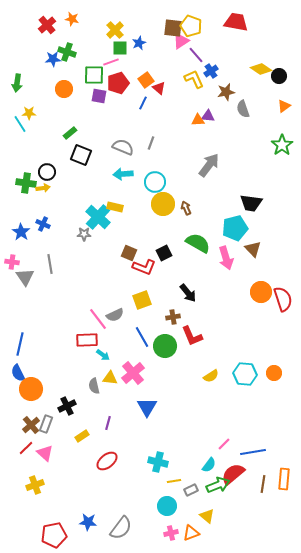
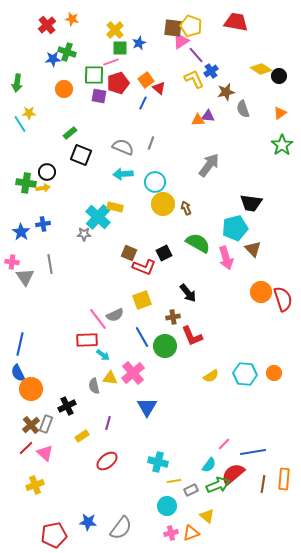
orange triangle at (284, 106): moved 4 px left, 7 px down
blue cross at (43, 224): rotated 32 degrees counterclockwise
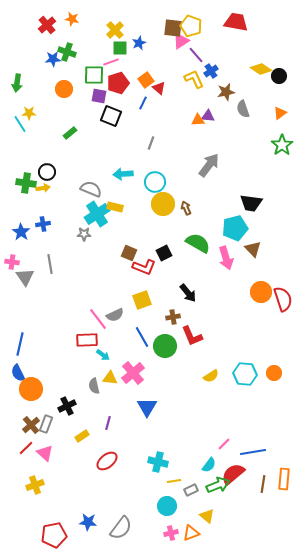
gray semicircle at (123, 147): moved 32 px left, 42 px down
black square at (81, 155): moved 30 px right, 39 px up
cyan cross at (98, 217): moved 1 px left, 3 px up; rotated 15 degrees clockwise
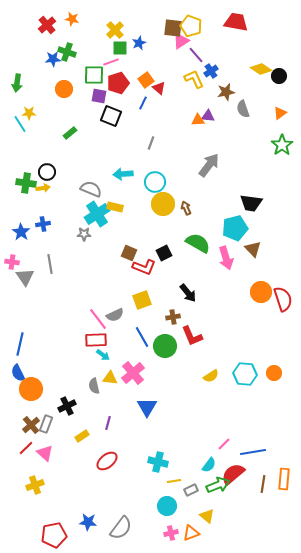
red rectangle at (87, 340): moved 9 px right
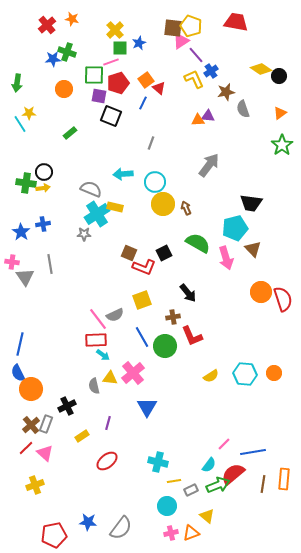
black circle at (47, 172): moved 3 px left
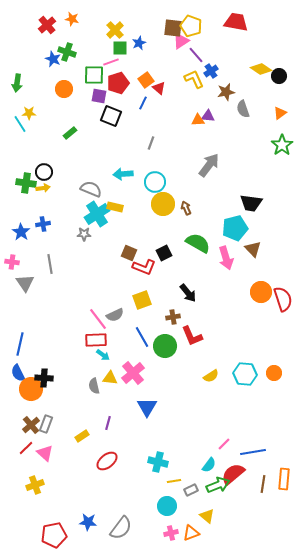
blue star at (53, 59): rotated 28 degrees clockwise
gray triangle at (25, 277): moved 6 px down
black cross at (67, 406): moved 23 px left, 28 px up; rotated 30 degrees clockwise
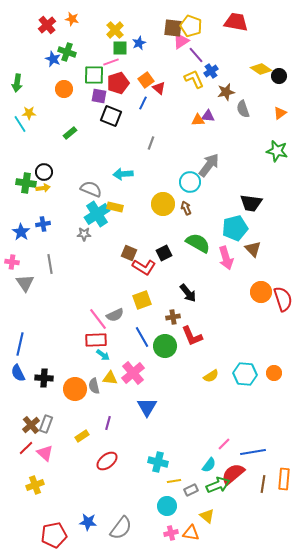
green star at (282, 145): moved 5 px left, 6 px down; rotated 25 degrees counterclockwise
cyan circle at (155, 182): moved 35 px right
red L-shape at (144, 267): rotated 10 degrees clockwise
orange circle at (31, 389): moved 44 px right
orange triangle at (191, 533): rotated 30 degrees clockwise
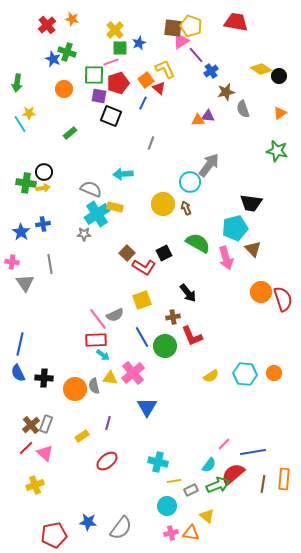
yellow L-shape at (194, 79): moved 29 px left, 10 px up
brown square at (129, 253): moved 2 px left; rotated 21 degrees clockwise
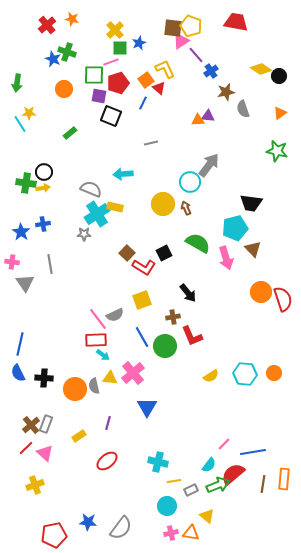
gray line at (151, 143): rotated 56 degrees clockwise
yellow rectangle at (82, 436): moved 3 px left
